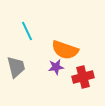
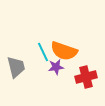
cyan line: moved 16 px right, 21 px down
orange semicircle: moved 1 px left, 1 px down
red cross: moved 3 px right
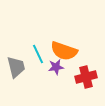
cyan line: moved 5 px left, 2 px down
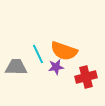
gray trapezoid: rotated 75 degrees counterclockwise
